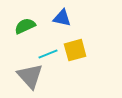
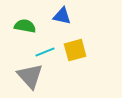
blue triangle: moved 2 px up
green semicircle: rotated 35 degrees clockwise
cyan line: moved 3 px left, 2 px up
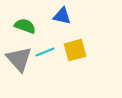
green semicircle: rotated 10 degrees clockwise
gray triangle: moved 11 px left, 17 px up
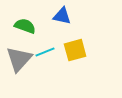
gray triangle: rotated 24 degrees clockwise
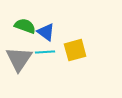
blue triangle: moved 16 px left, 16 px down; rotated 24 degrees clockwise
cyan line: rotated 18 degrees clockwise
gray triangle: rotated 8 degrees counterclockwise
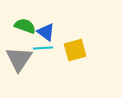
cyan line: moved 2 px left, 4 px up
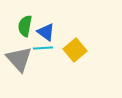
green semicircle: rotated 100 degrees counterclockwise
yellow square: rotated 25 degrees counterclockwise
gray triangle: rotated 16 degrees counterclockwise
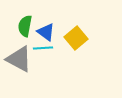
yellow square: moved 1 px right, 12 px up
gray triangle: rotated 20 degrees counterclockwise
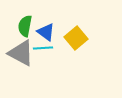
gray triangle: moved 2 px right, 6 px up
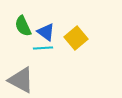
green semicircle: moved 2 px left; rotated 35 degrees counterclockwise
gray triangle: moved 27 px down
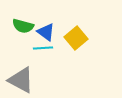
green semicircle: rotated 50 degrees counterclockwise
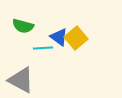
blue triangle: moved 13 px right, 5 px down
